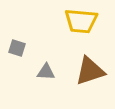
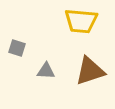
gray triangle: moved 1 px up
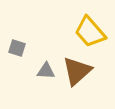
yellow trapezoid: moved 9 px right, 11 px down; rotated 44 degrees clockwise
brown triangle: moved 13 px left; rotated 24 degrees counterclockwise
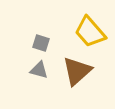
gray square: moved 24 px right, 5 px up
gray triangle: moved 7 px left, 1 px up; rotated 12 degrees clockwise
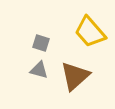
brown triangle: moved 2 px left, 5 px down
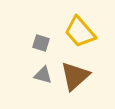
yellow trapezoid: moved 10 px left
gray triangle: moved 4 px right, 5 px down
